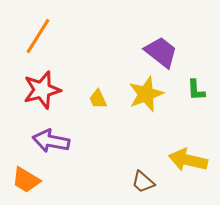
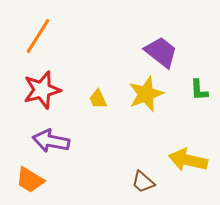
green L-shape: moved 3 px right
orange trapezoid: moved 4 px right
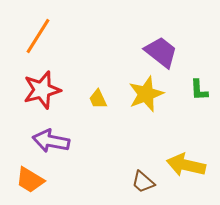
yellow arrow: moved 2 px left, 5 px down
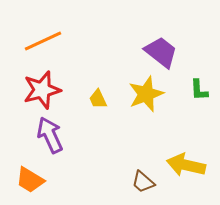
orange line: moved 5 px right, 5 px down; rotated 33 degrees clockwise
purple arrow: moved 1 px left, 6 px up; rotated 54 degrees clockwise
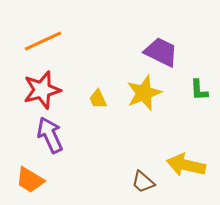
purple trapezoid: rotated 12 degrees counterclockwise
yellow star: moved 2 px left, 1 px up
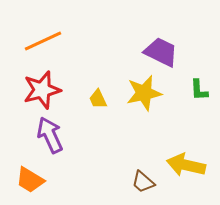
yellow star: rotated 9 degrees clockwise
